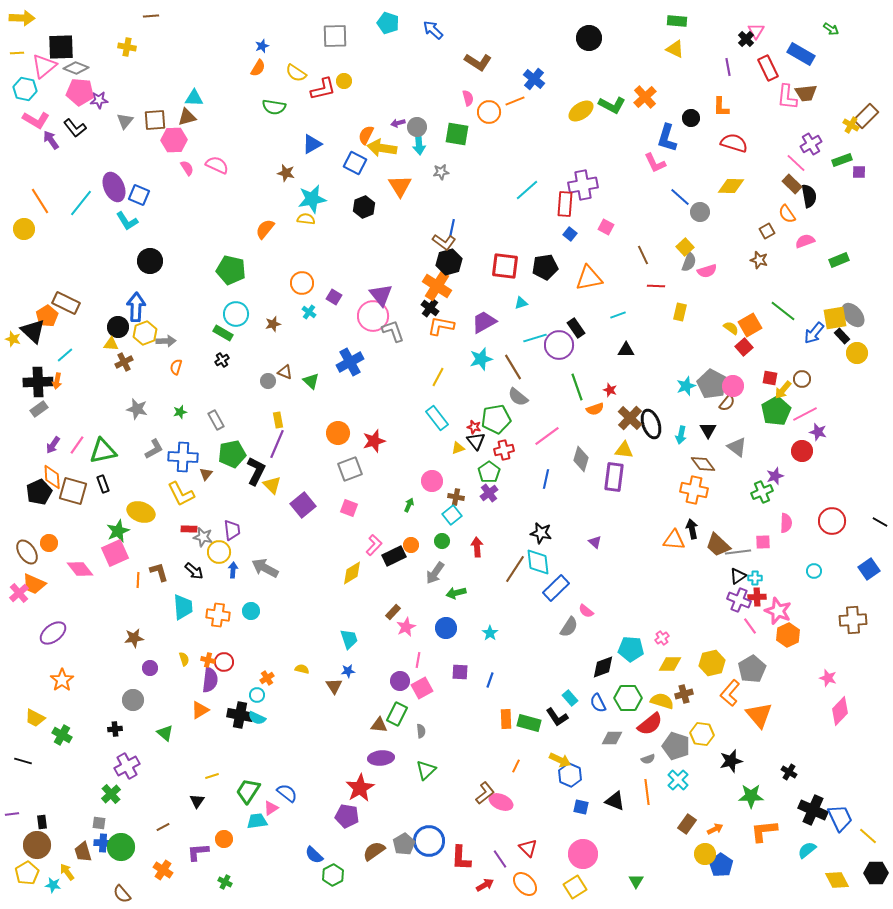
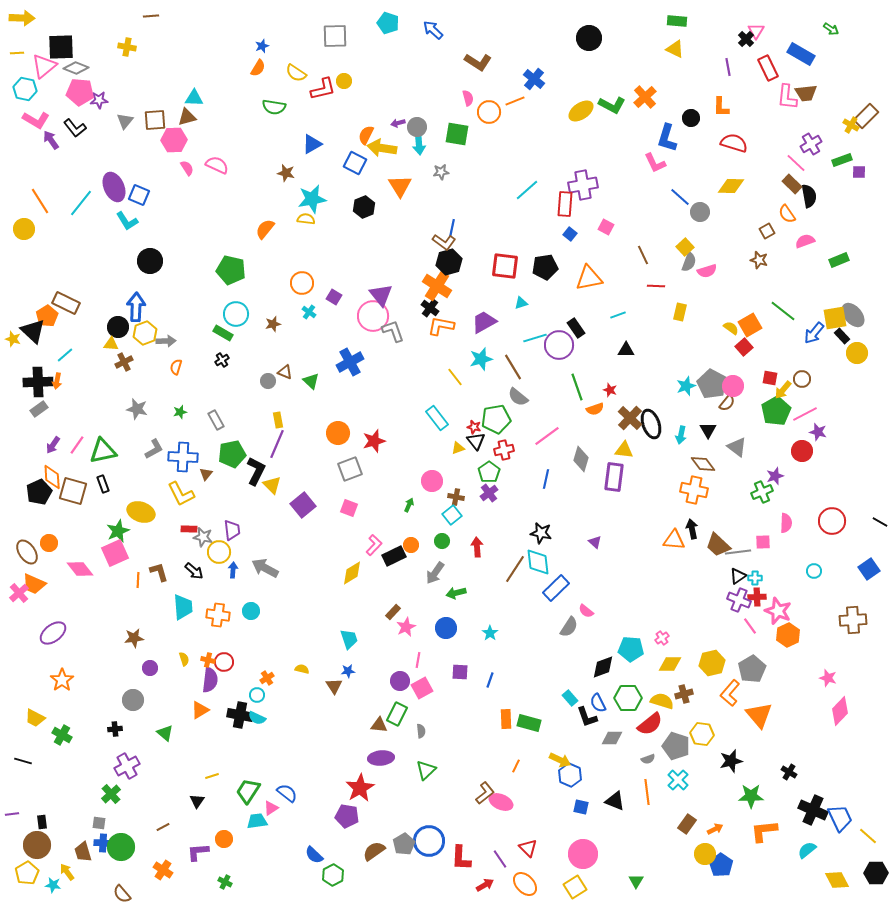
yellow line at (438, 377): moved 17 px right; rotated 66 degrees counterclockwise
black L-shape at (557, 717): moved 30 px right; rotated 15 degrees clockwise
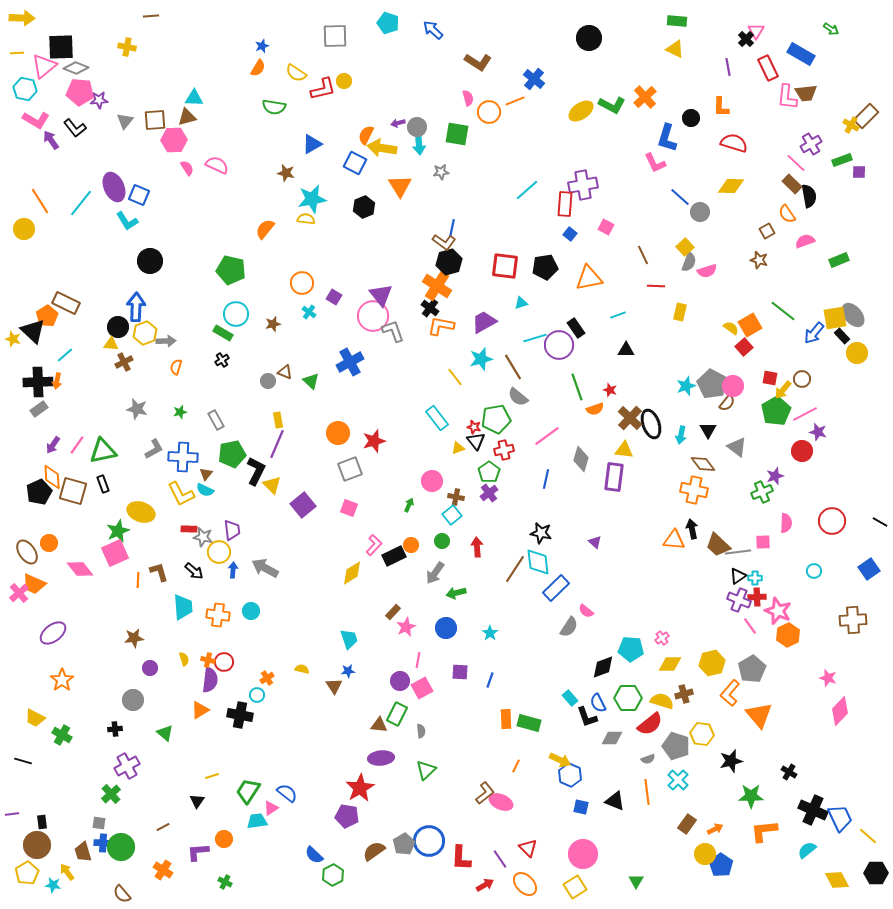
cyan semicircle at (257, 718): moved 52 px left, 228 px up
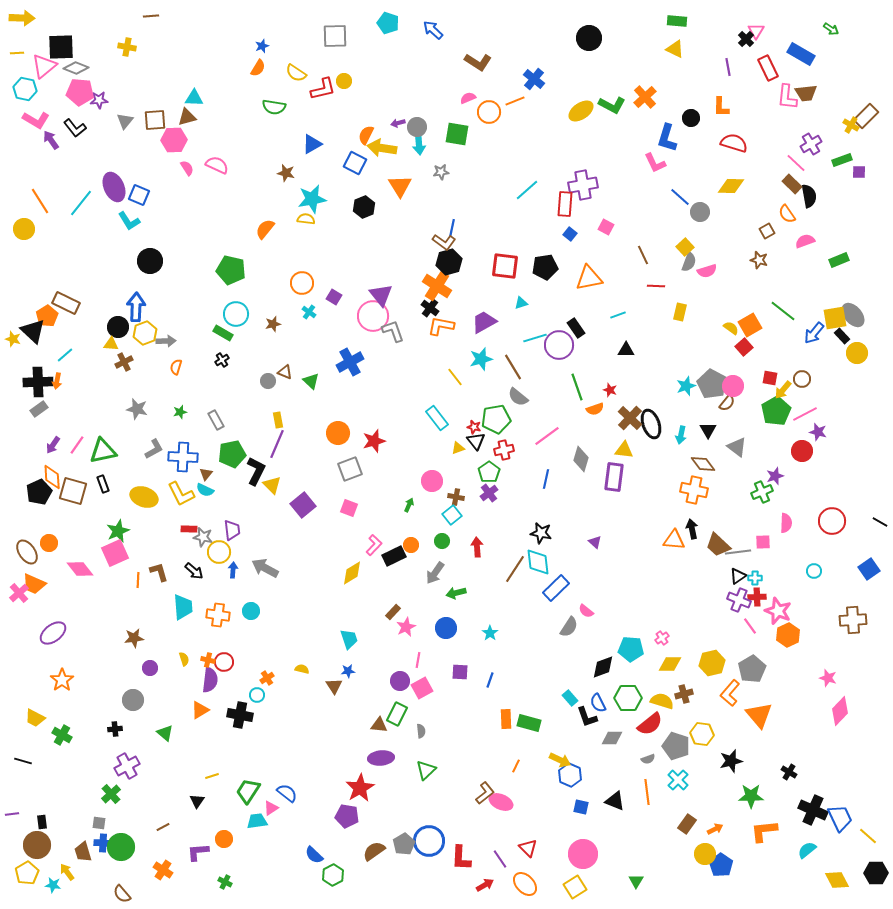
pink semicircle at (468, 98): rotated 98 degrees counterclockwise
cyan L-shape at (127, 221): moved 2 px right
yellow ellipse at (141, 512): moved 3 px right, 15 px up
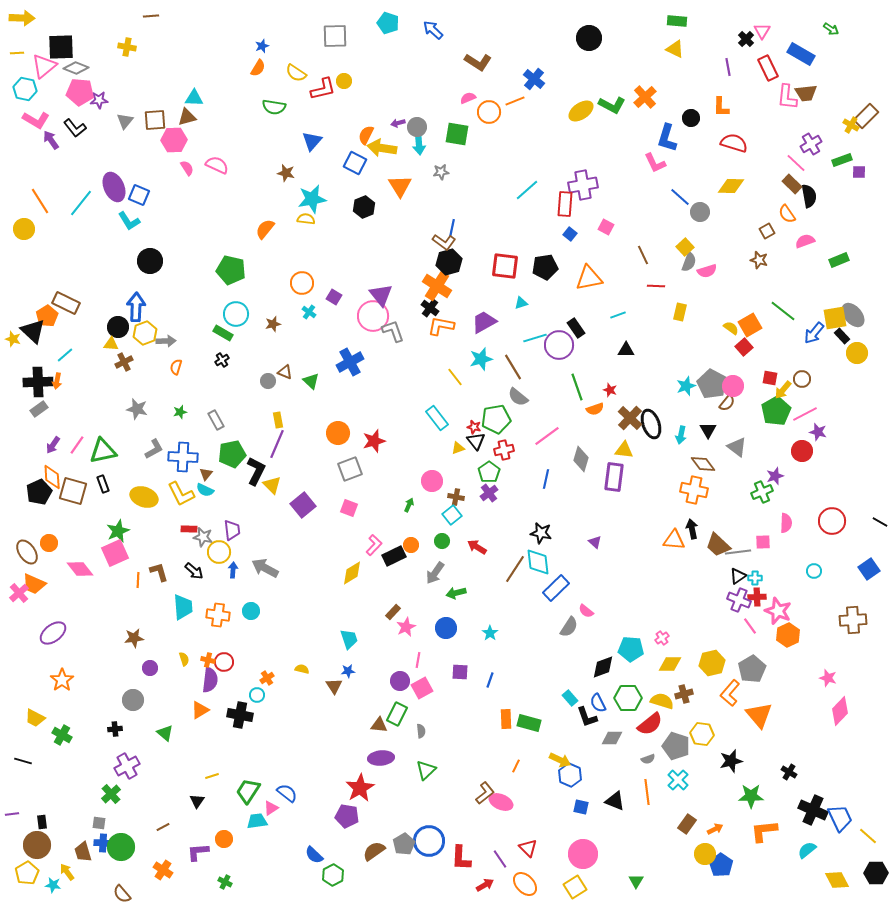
pink triangle at (756, 31): moved 6 px right
blue triangle at (312, 144): moved 3 px up; rotated 20 degrees counterclockwise
red arrow at (477, 547): rotated 54 degrees counterclockwise
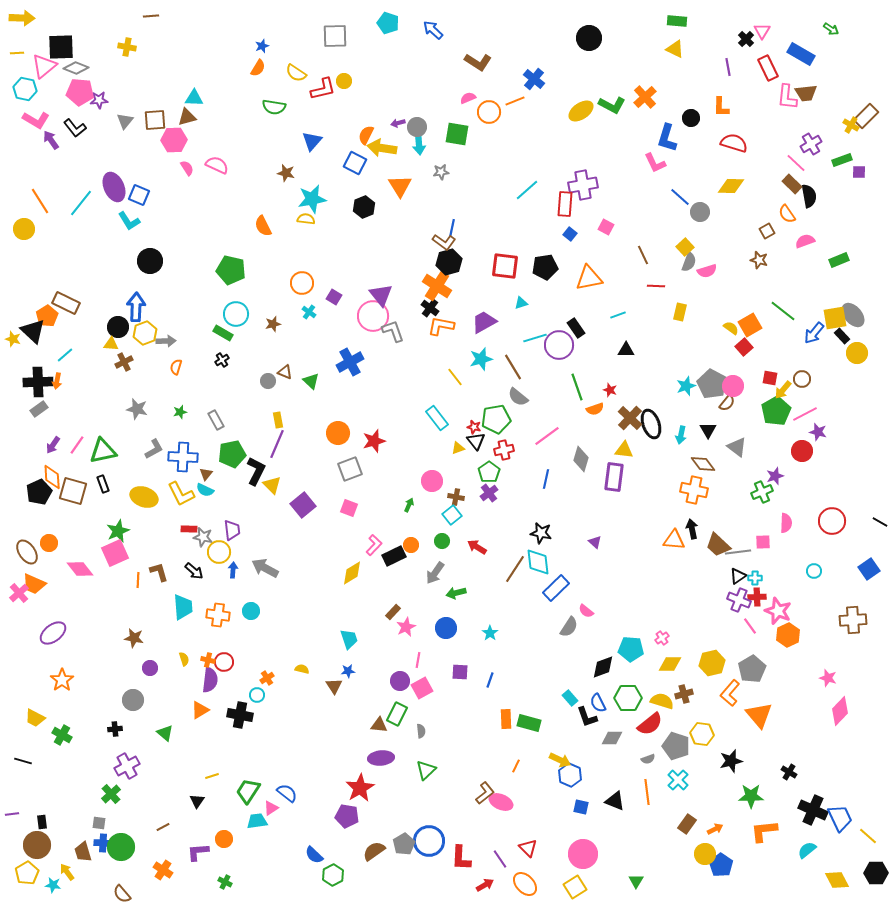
orange semicircle at (265, 229): moved 2 px left, 3 px up; rotated 65 degrees counterclockwise
brown star at (134, 638): rotated 18 degrees clockwise
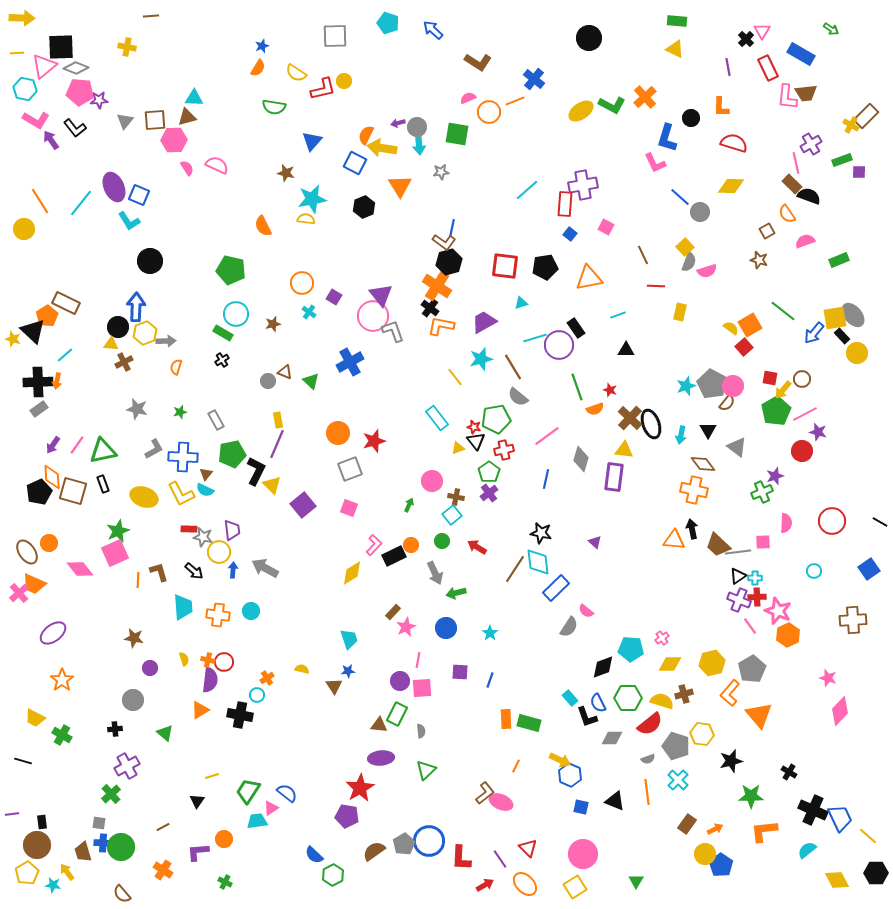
pink line at (796, 163): rotated 35 degrees clockwise
black semicircle at (809, 196): rotated 60 degrees counterclockwise
gray arrow at (435, 573): rotated 60 degrees counterclockwise
pink square at (422, 688): rotated 25 degrees clockwise
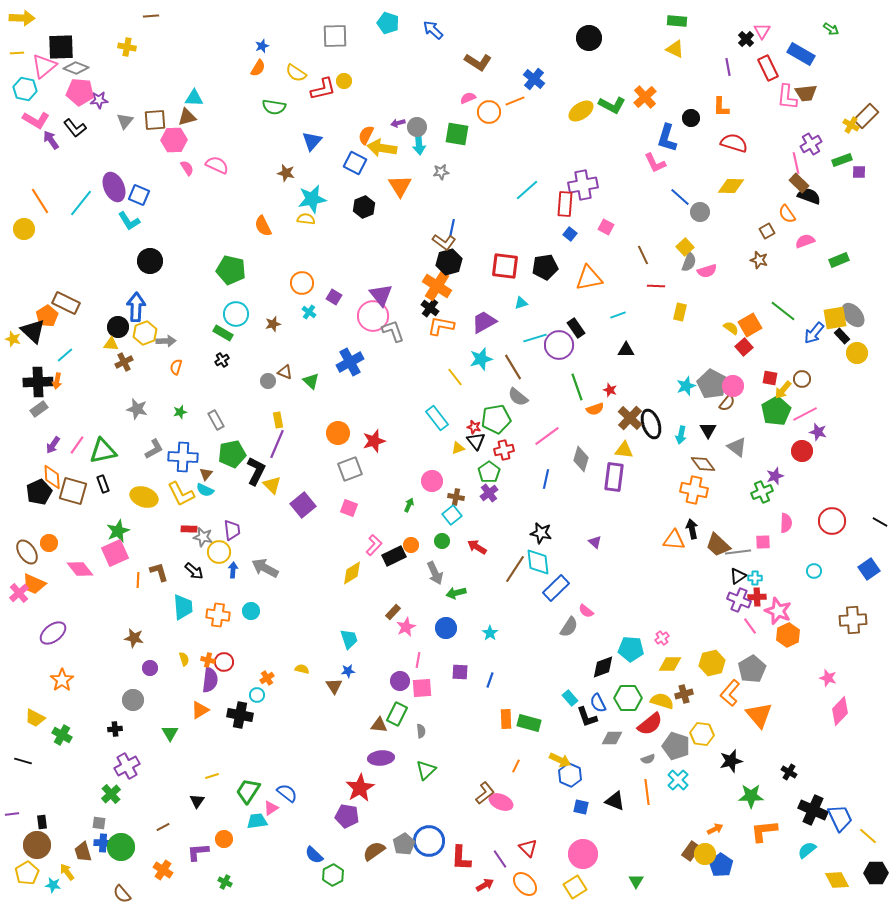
brown rectangle at (792, 184): moved 7 px right, 1 px up
green triangle at (165, 733): moved 5 px right; rotated 18 degrees clockwise
brown rectangle at (687, 824): moved 4 px right, 27 px down
